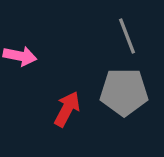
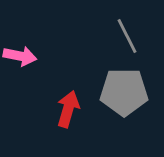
gray line: rotated 6 degrees counterclockwise
red arrow: moved 1 px right; rotated 12 degrees counterclockwise
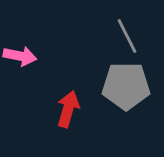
gray pentagon: moved 2 px right, 6 px up
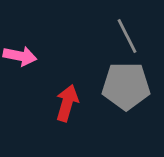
red arrow: moved 1 px left, 6 px up
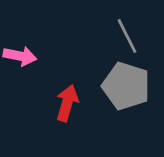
gray pentagon: rotated 18 degrees clockwise
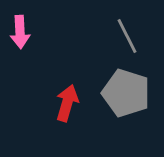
pink arrow: moved 24 px up; rotated 76 degrees clockwise
gray pentagon: moved 7 px down
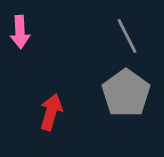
gray pentagon: rotated 18 degrees clockwise
red arrow: moved 16 px left, 9 px down
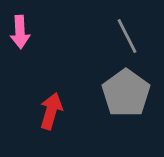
red arrow: moved 1 px up
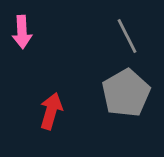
pink arrow: moved 2 px right
gray pentagon: rotated 6 degrees clockwise
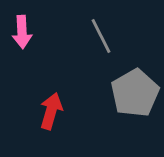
gray line: moved 26 px left
gray pentagon: moved 9 px right
